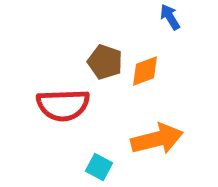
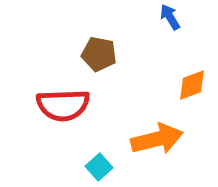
brown pentagon: moved 6 px left, 8 px up; rotated 8 degrees counterclockwise
orange diamond: moved 47 px right, 14 px down
cyan square: rotated 20 degrees clockwise
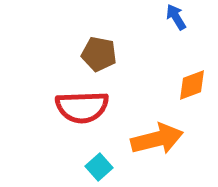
blue arrow: moved 6 px right
red semicircle: moved 19 px right, 2 px down
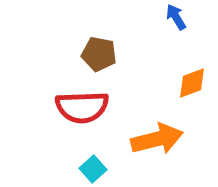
orange diamond: moved 2 px up
cyan square: moved 6 px left, 2 px down
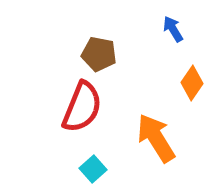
blue arrow: moved 3 px left, 12 px down
orange diamond: rotated 36 degrees counterclockwise
red semicircle: rotated 66 degrees counterclockwise
orange arrow: moved 1 px left, 1 px up; rotated 108 degrees counterclockwise
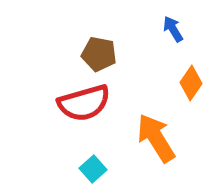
orange diamond: moved 1 px left
red semicircle: moved 2 px right, 4 px up; rotated 52 degrees clockwise
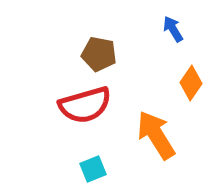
red semicircle: moved 1 px right, 2 px down
orange arrow: moved 3 px up
cyan square: rotated 20 degrees clockwise
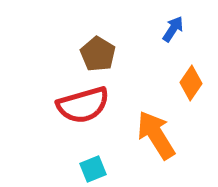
blue arrow: rotated 64 degrees clockwise
brown pentagon: moved 1 px left; rotated 20 degrees clockwise
red semicircle: moved 2 px left
